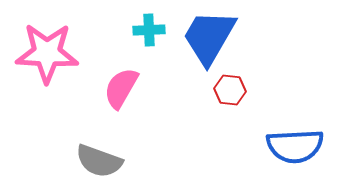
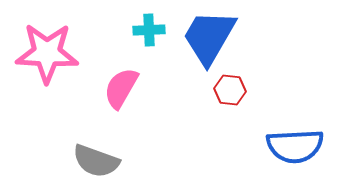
gray semicircle: moved 3 px left
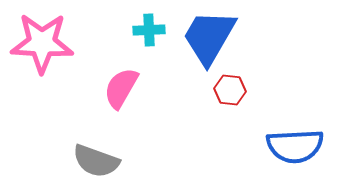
pink star: moved 5 px left, 10 px up
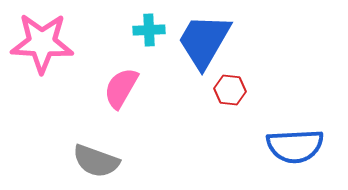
blue trapezoid: moved 5 px left, 4 px down
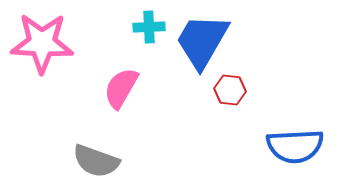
cyan cross: moved 3 px up
blue trapezoid: moved 2 px left
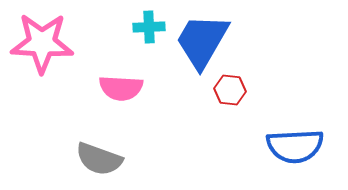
pink semicircle: rotated 117 degrees counterclockwise
gray semicircle: moved 3 px right, 2 px up
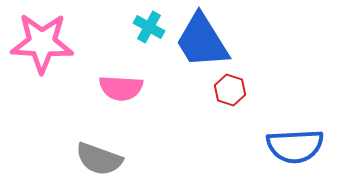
cyan cross: rotated 32 degrees clockwise
blue trapezoid: rotated 62 degrees counterclockwise
red hexagon: rotated 12 degrees clockwise
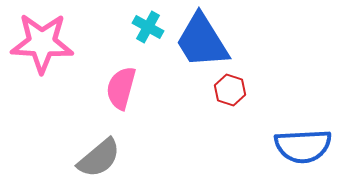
cyan cross: moved 1 px left
pink semicircle: rotated 102 degrees clockwise
blue semicircle: moved 8 px right
gray semicircle: moved 1 px up; rotated 60 degrees counterclockwise
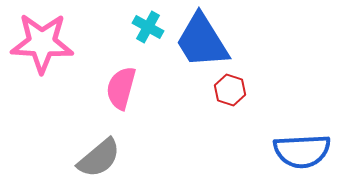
blue semicircle: moved 1 px left, 5 px down
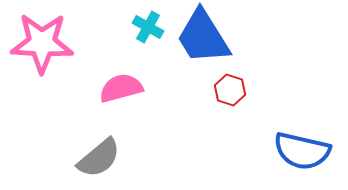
blue trapezoid: moved 1 px right, 4 px up
pink semicircle: rotated 60 degrees clockwise
blue semicircle: rotated 16 degrees clockwise
